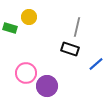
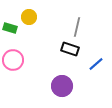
pink circle: moved 13 px left, 13 px up
purple circle: moved 15 px right
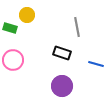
yellow circle: moved 2 px left, 2 px up
gray line: rotated 24 degrees counterclockwise
black rectangle: moved 8 px left, 4 px down
blue line: rotated 56 degrees clockwise
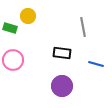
yellow circle: moved 1 px right, 1 px down
gray line: moved 6 px right
black rectangle: rotated 12 degrees counterclockwise
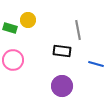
yellow circle: moved 4 px down
gray line: moved 5 px left, 3 px down
black rectangle: moved 2 px up
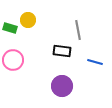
blue line: moved 1 px left, 2 px up
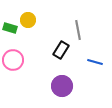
black rectangle: moved 1 px left, 1 px up; rotated 66 degrees counterclockwise
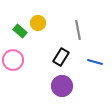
yellow circle: moved 10 px right, 3 px down
green rectangle: moved 10 px right, 3 px down; rotated 24 degrees clockwise
black rectangle: moved 7 px down
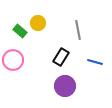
purple circle: moved 3 px right
